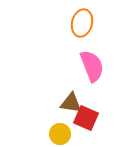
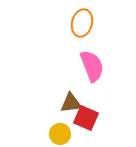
brown triangle: rotated 15 degrees counterclockwise
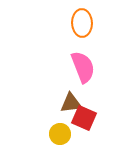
orange ellipse: rotated 16 degrees counterclockwise
pink semicircle: moved 9 px left, 1 px down
red square: moved 2 px left
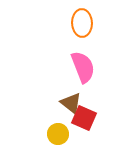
brown triangle: rotated 45 degrees clockwise
yellow circle: moved 2 px left
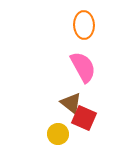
orange ellipse: moved 2 px right, 2 px down
pink semicircle: rotated 8 degrees counterclockwise
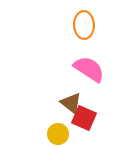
pink semicircle: moved 6 px right, 2 px down; rotated 28 degrees counterclockwise
